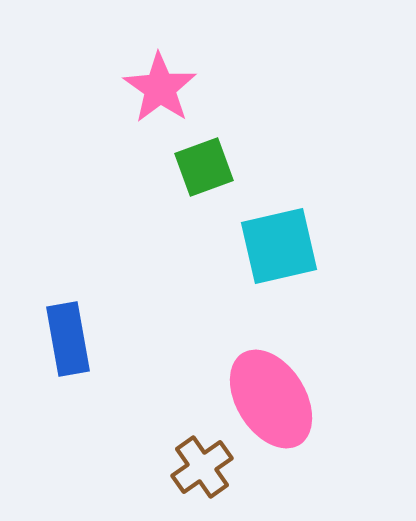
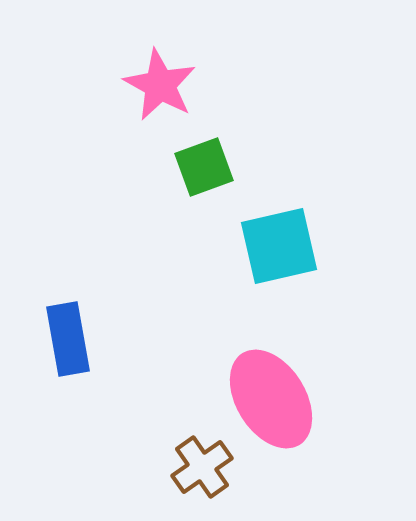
pink star: moved 3 px up; rotated 6 degrees counterclockwise
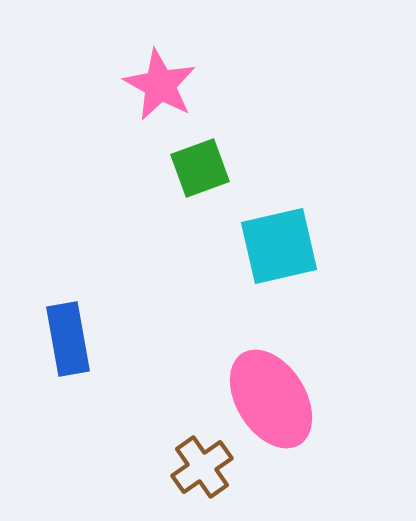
green square: moved 4 px left, 1 px down
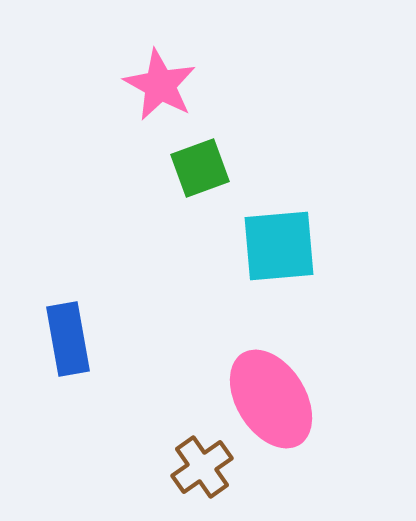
cyan square: rotated 8 degrees clockwise
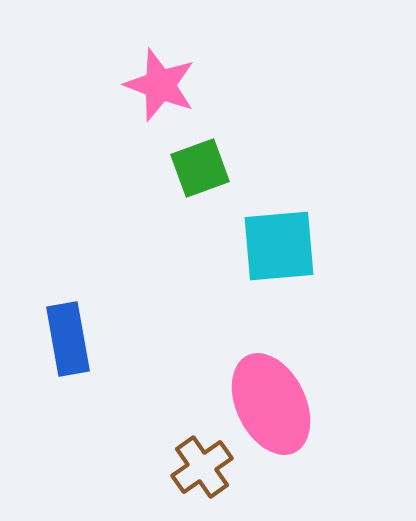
pink star: rotated 8 degrees counterclockwise
pink ellipse: moved 5 px down; rotated 6 degrees clockwise
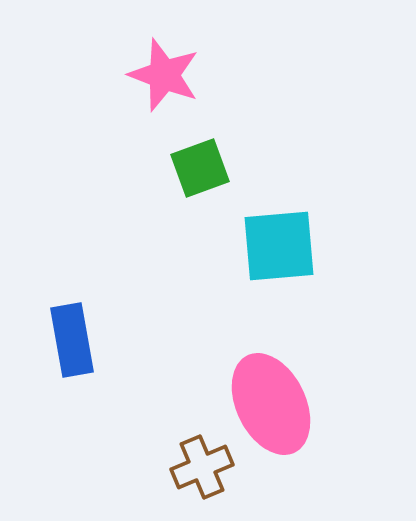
pink star: moved 4 px right, 10 px up
blue rectangle: moved 4 px right, 1 px down
brown cross: rotated 12 degrees clockwise
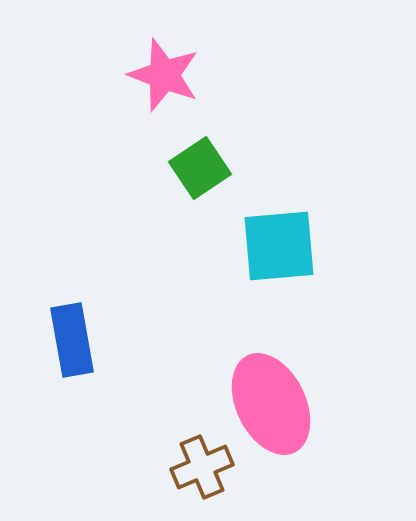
green square: rotated 14 degrees counterclockwise
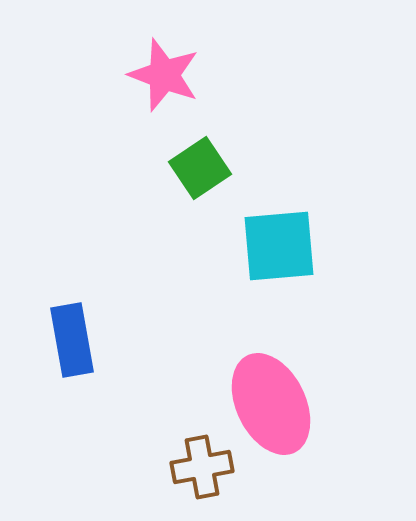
brown cross: rotated 12 degrees clockwise
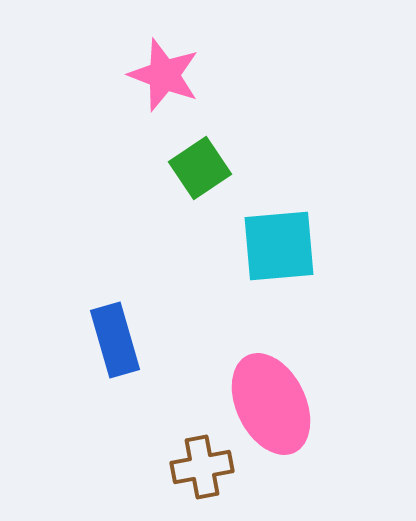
blue rectangle: moved 43 px right; rotated 6 degrees counterclockwise
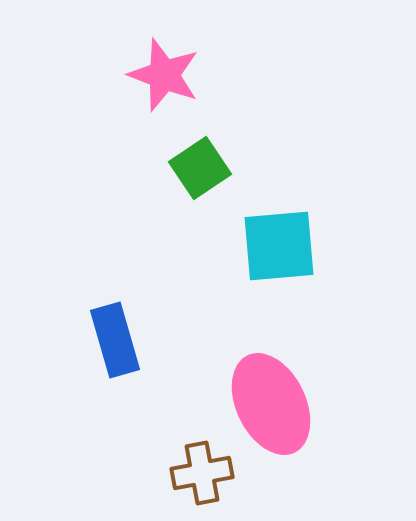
brown cross: moved 6 px down
